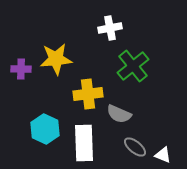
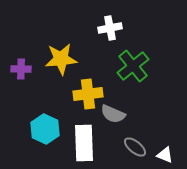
yellow star: moved 5 px right
gray semicircle: moved 6 px left
white triangle: moved 2 px right
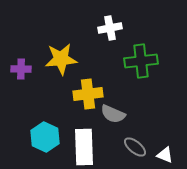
green cross: moved 8 px right, 5 px up; rotated 32 degrees clockwise
cyan hexagon: moved 8 px down
white rectangle: moved 4 px down
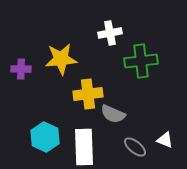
white cross: moved 5 px down
white triangle: moved 15 px up
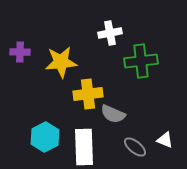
yellow star: moved 3 px down
purple cross: moved 1 px left, 17 px up
cyan hexagon: rotated 8 degrees clockwise
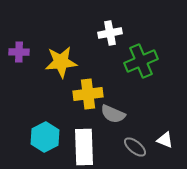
purple cross: moved 1 px left
green cross: rotated 16 degrees counterclockwise
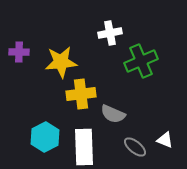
yellow cross: moved 7 px left
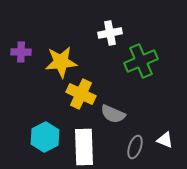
purple cross: moved 2 px right
yellow cross: rotated 32 degrees clockwise
gray ellipse: rotated 70 degrees clockwise
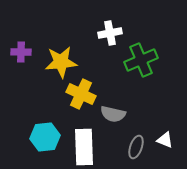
green cross: moved 1 px up
gray semicircle: rotated 10 degrees counterclockwise
cyan hexagon: rotated 20 degrees clockwise
gray ellipse: moved 1 px right
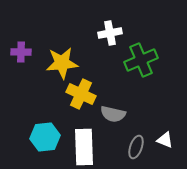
yellow star: moved 1 px right, 1 px down
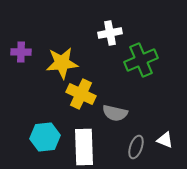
gray semicircle: moved 2 px right, 1 px up
